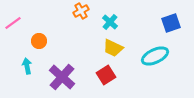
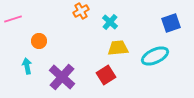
pink line: moved 4 px up; rotated 18 degrees clockwise
yellow trapezoid: moved 5 px right; rotated 150 degrees clockwise
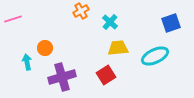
orange circle: moved 6 px right, 7 px down
cyan arrow: moved 4 px up
purple cross: rotated 32 degrees clockwise
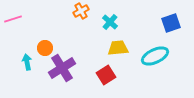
purple cross: moved 9 px up; rotated 16 degrees counterclockwise
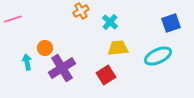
cyan ellipse: moved 3 px right
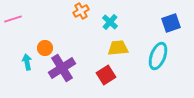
cyan ellipse: rotated 44 degrees counterclockwise
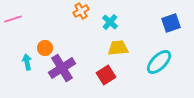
cyan ellipse: moved 1 px right, 6 px down; rotated 24 degrees clockwise
